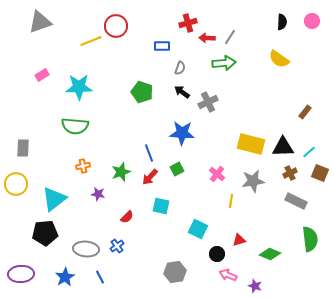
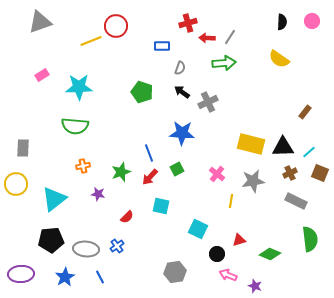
black pentagon at (45, 233): moved 6 px right, 7 px down
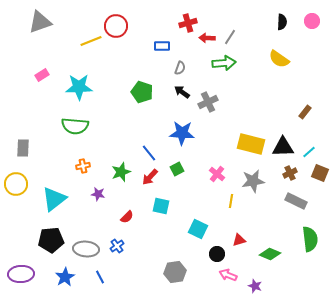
blue line at (149, 153): rotated 18 degrees counterclockwise
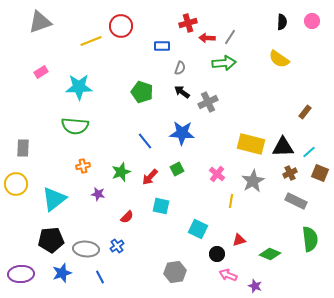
red circle at (116, 26): moved 5 px right
pink rectangle at (42, 75): moved 1 px left, 3 px up
blue line at (149, 153): moved 4 px left, 12 px up
gray star at (253, 181): rotated 20 degrees counterclockwise
blue star at (65, 277): moved 3 px left, 4 px up; rotated 12 degrees clockwise
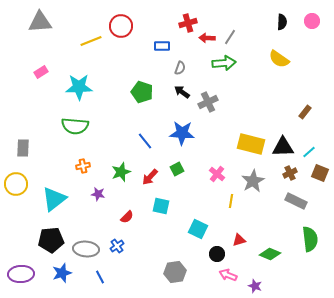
gray triangle at (40, 22): rotated 15 degrees clockwise
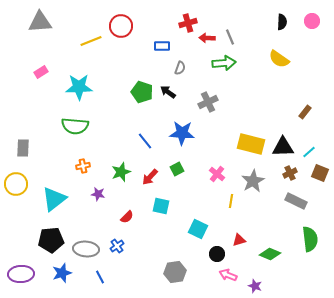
gray line at (230, 37): rotated 56 degrees counterclockwise
black arrow at (182, 92): moved 14 px left
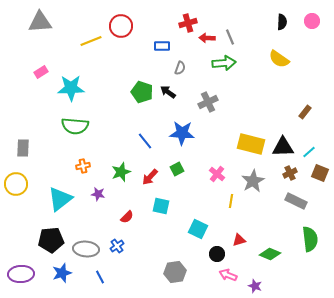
cyan star at (79, 87): moved 8 px left, 1 px down
cyan triangle at (54, 199): moved 6 px right
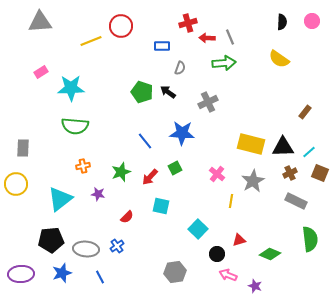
green square at (177, 169): moved 2 px left, 1 px up
cyan square at (198, 229): rotated 18 degrees clockwise
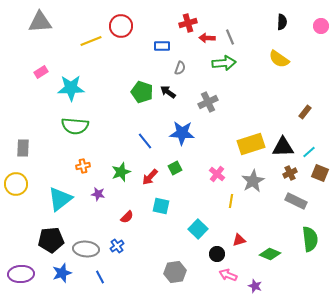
pink circle at (312, 21): moved 9 px right, 5 px down
yellow rectangle at (251, 144): rotated 32 degrees counterclockwise
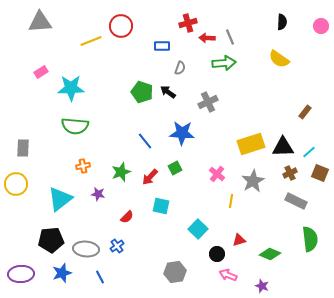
purple star at (255, 286): moved 7 px right
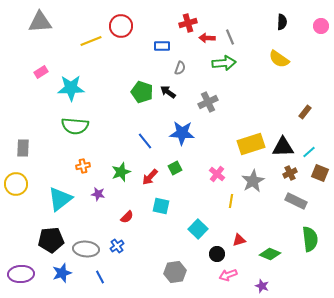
pink arrow at (228, 275): rotated 42 degrees counterclockwise
